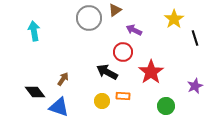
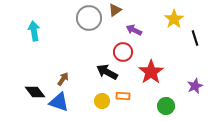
blue triangle: moved 5 px up
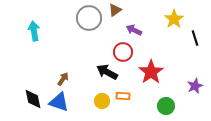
black diamond: moved 2 px left, 7 px down; rotated 25 degrees clockwise
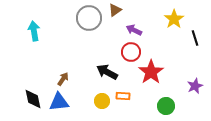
red circle: moved 8 px right
blue triangle: rotated 25 degrees counterclockwise
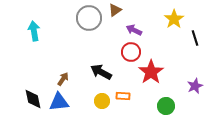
black arrow: moved 6 px left
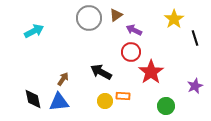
brown triangle: moved 1 px right, 5 px down
cyan arrow: rotated 72 degrees clockwise
yellow circle: moved 3 px right
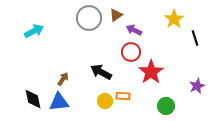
purple star: moved 2 px right
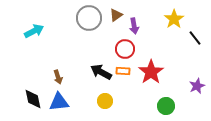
purple arrow: moved 4 px up; rotated 126 degrees counterclockwise
black line: rotated 21 degrees counterclockwise
red circle: moved 6 px left, 3 px up
brown arrow: moved 5 px left, 2 px up; rotated 128 degrees clockwise
orange rectangle: moved 25 px up
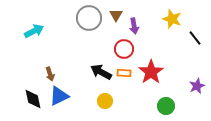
brown triangle: rotated 24 degrees counterclockwise
yellow star: moved 2 px left; rotated 18 degrees counterclockwise
red circle: moved 1 px left
orange rectangle: moved 1 px right, 2 px down
brown arrow: moved 8 px left, 3 px up
blue triangle: moved 6 px up; rotated 20 degrees counterclockwise
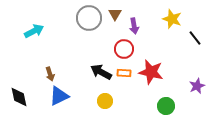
brown triangle: moved 1 px left, 1 px up
red star: rotated 25 degrees counterclockwise
black diamond: moved 14 px left, 2 px up
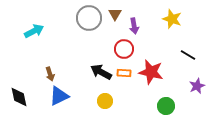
black line: moved 7 px left, 17 px down; rotated 21 degrees counterclockwise
